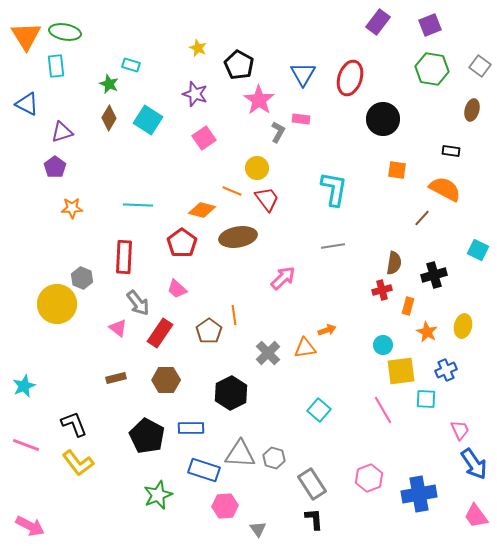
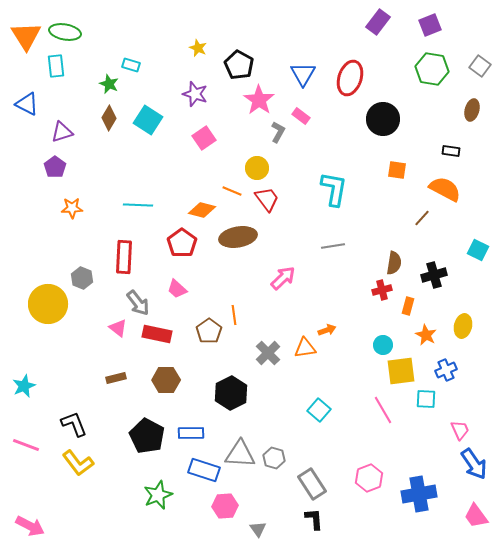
pink rectangle at (301, 119): moved 3 px up; rotated 30 degrees clockwise
yellow circle at (57, 304): moved 9 px left
orange star at (427, 332): moved 1 px left, 3 px down
red rectangle at (160, 333): moved 3 px left, 1 px down; rotated 68 degrees clockwise
blue rectangle at (191, 428): moved 5 px down
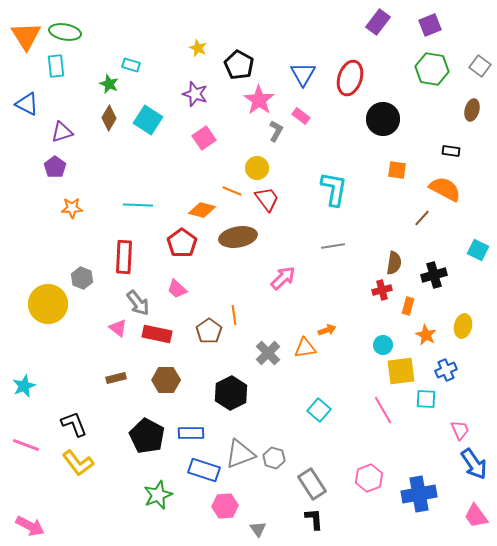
gray L-shape at (278, 132): moved 2 px left, 1 px up
gray triangle at (240, 454): rotated 24 degrees counterclockwise
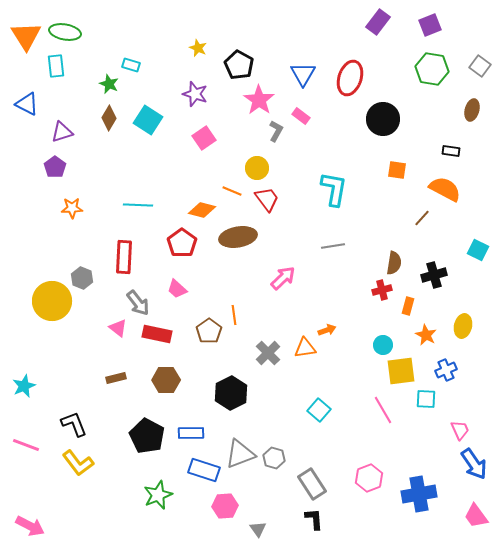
yellow circle at (48, 304): moved 4 px right, 3 px up
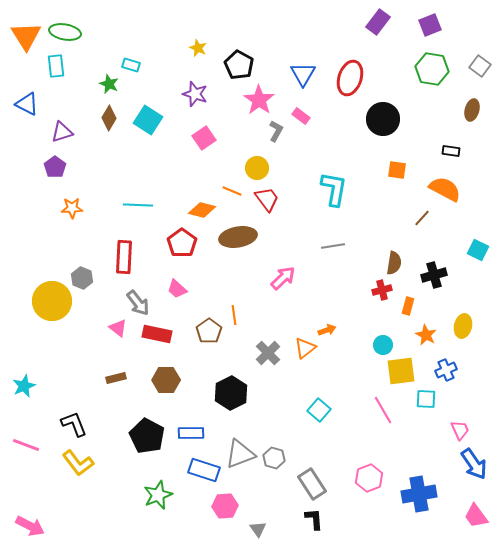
orange triangle at (305, 348): rotated 30 degrees counterclockwise
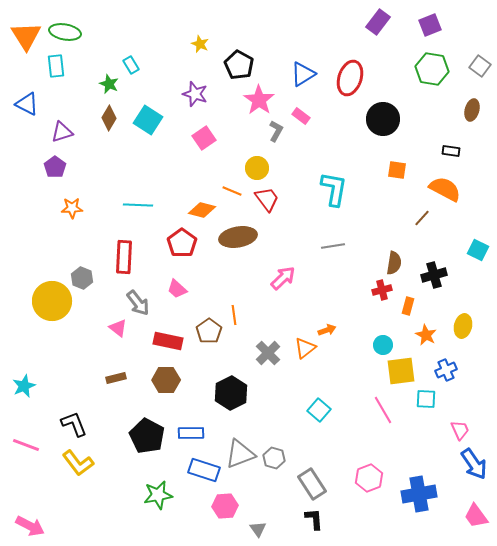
yellow star at (198, 48): moved 2 px right, 4 px up
cyan rectangle at (131, 65): rotated 42 degrees clockwise
blue triangle at (303, 74): rotated 28 degrees clockwise
red rectangle at (157, 334): moved 11 px right, 7 px down
green star at (158, 495): rotated 12 degrees clockwise
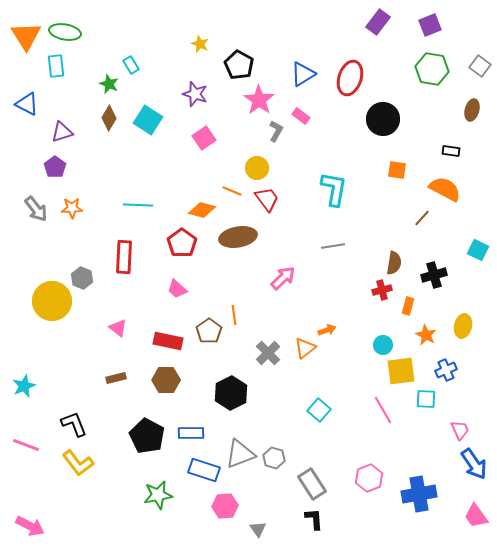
gray arrow at (138, 303): moved 102 px left, 94 px up
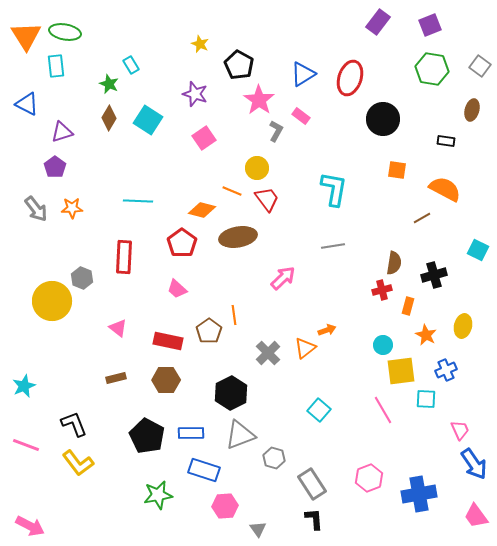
black rectangle at (451, 151): moved 5 px left, 10 px up
cyan line at (138, 205): moved 4 px up
brown line at (422, 218): rotated 18 degrees clockwise
gray triangle at (240, 454): moved 19 px up
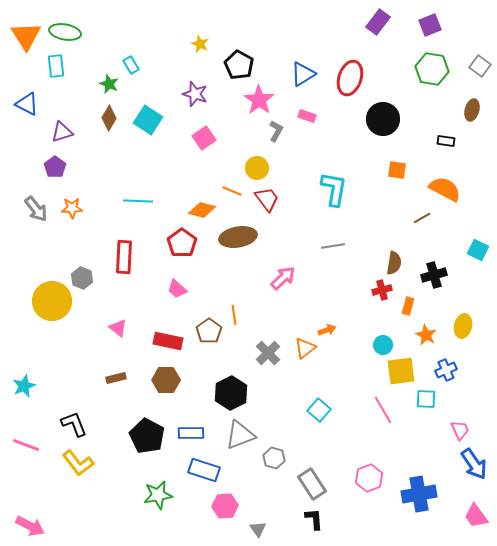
pink rectangle at (301, 116): moved 6 px right; rotated 18 degrees counterclockwise
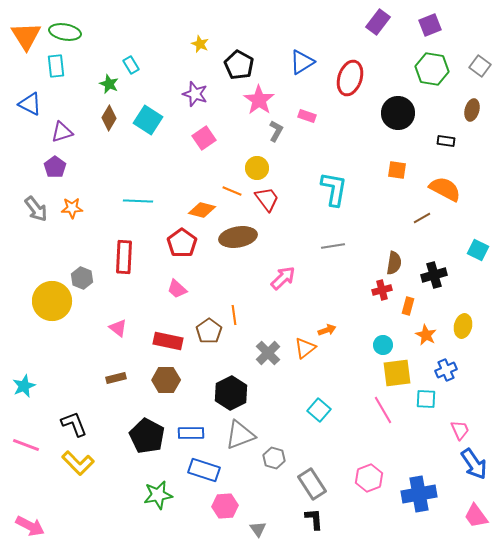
blue triangle at (303, 74): moved 1 px left, 12 px up
blue triangle at (27, 104): moved 3 px right
black circle at (383, 119): moved 15 px right, 6 px up
yellow square at (401, 371): moved 4 px left, 2 px down
yellow L-shape at (78, 463): rotated 8 degrees counterclockwise
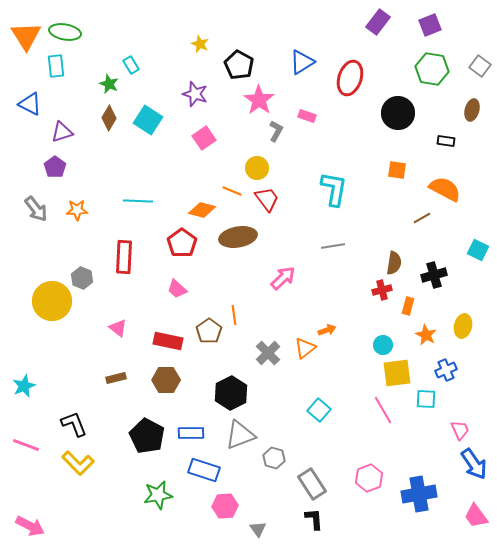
orange star at (72, 208): moved 5 px right, 2 px down
